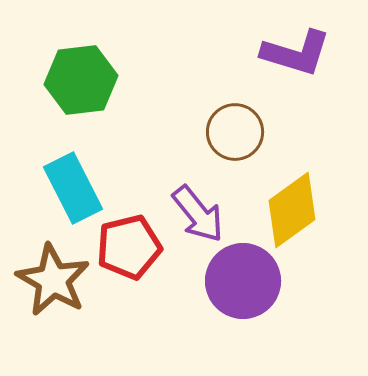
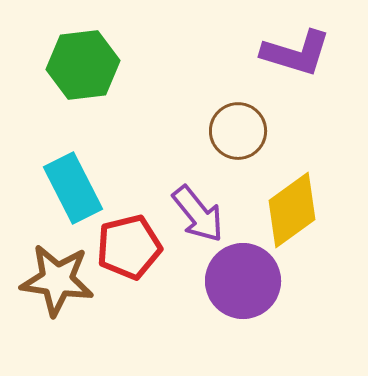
green hexagon: moved 2 px right, 15 px up
brown circle: moved 3 px right, 1 px up
brown star: moved 4 px right; rotated 22 degrees counterclockwise
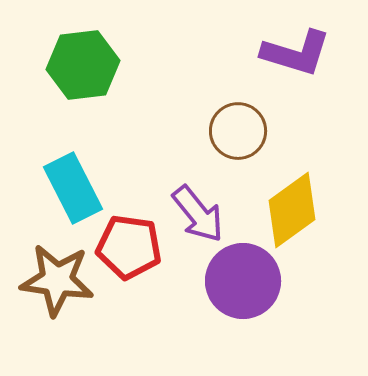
red pentagon: rotated 22 degrees clockwise
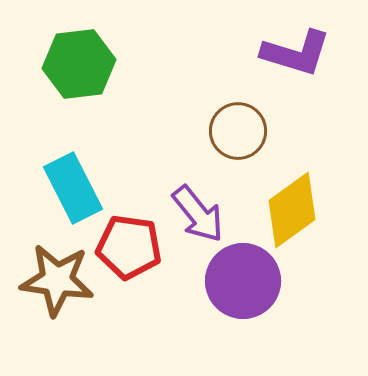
green hexagon: moved 4 px left, 1 px up
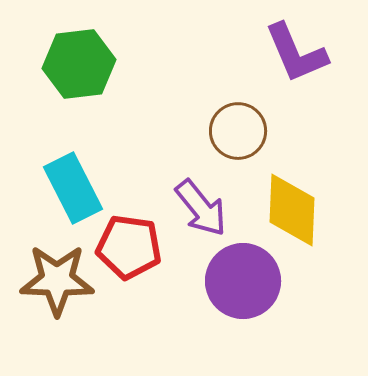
purple L-shape: rotated 50 degrees clockwise
yellow diamond: rotated 52 degrees counterclockwise
purple arrow: moved 3 px right, 6 px up
brown star: rotated 6 degrees counterclockwise
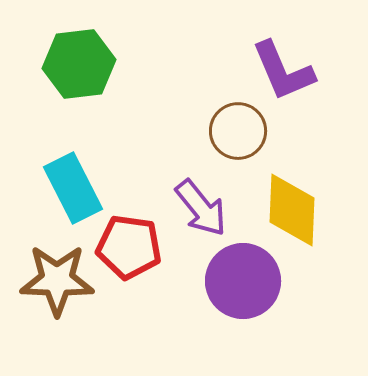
purple L-shape: moved 13 px left, 18 px down
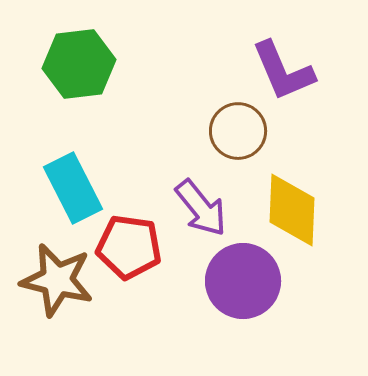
brown star: rotated 12 degrees clockwise
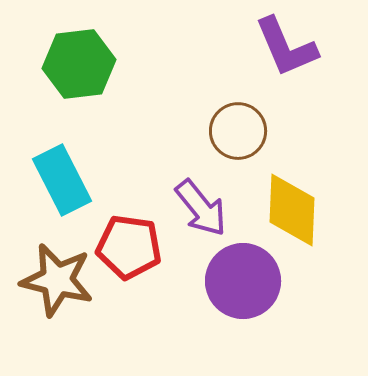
purple L-shape: moved 3 px right, 24 px up
cyan rectangle: moved 11 px left, 8 px up
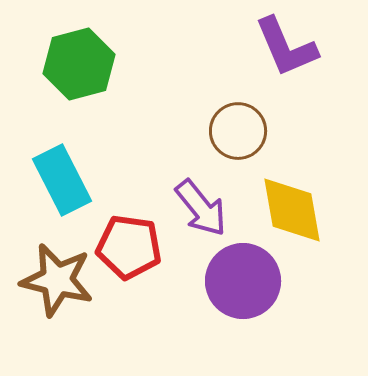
green hexagon: rotated 8 degrees counterclockwise
yellow diamond: rotated 12 degrees counterclockwise
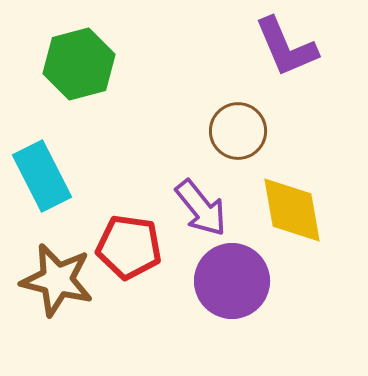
cyan rectangle: moved 20 px left, 4 px up
purple circle: moved 11 px left
